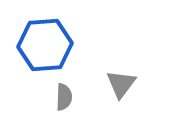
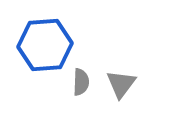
gray semicircle: moved 17 px right, 15 px up
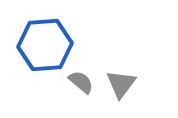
gray semicircle: rotated 52 degrees counterclockwise
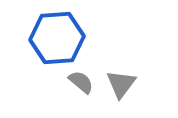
blue hexagon: moved 12 px right, 7 px up
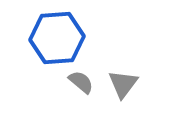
gray triangle: moved 2 px right
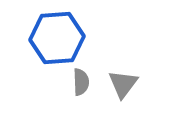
gray semicircle: rotated 48 degrees clockwise
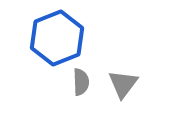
blue hexagon: rotated 18 degrees counterclockwise
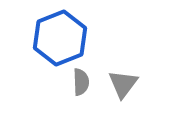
blue hexagon: moved 3 px right
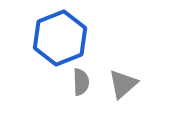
gray triangle: rotated 12 degrees clockwise
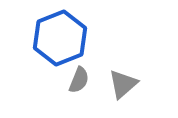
gray semicircle: moved 2 px left, 2 px up; rotated 24 degrees clockwise
